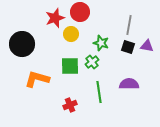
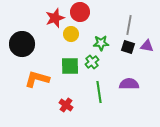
green star: rotated 21 degrees counterclockwise
red cross: moved 4 px left; rotated 32 degrees counterclockwise
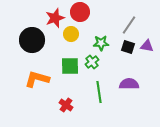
gray line: rotated 24 degrees clockwise
black circle: moved 10 px right, 4 px up
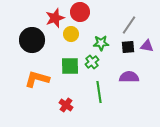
black square: rotated 24 degrees counterclockwise
purple semicircle: moved 7 px up
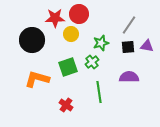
red circle: moved 1 px left, 2 px down
red star: rotated 18 degrees clockwise
green star: rotated 14 degrees counterclockwise
green square: moved 2 px left, 1 px down; rotated 18 degrees counterclockwise
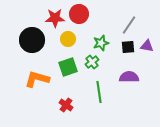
yellow circle: moved 3 px left, 5 px down
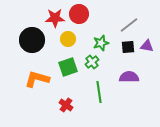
gray line: rotated 18 degrees clockwise
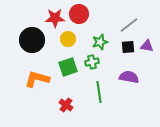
green star: moved 1 px left, 1 px up
green cross: rotated 24 degrees clockwise
purple semicircle: rotated 12 degrees clockwise
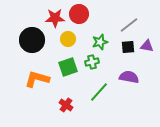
green line: rotated 50 degrees clockwise
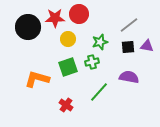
black circle: moved 4 px left, 13 px up
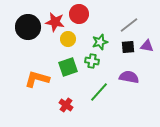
red star: moved 4 px down; rotated 12 degrees clockwise
green cross: moved 1 px up; rotated 24 degrees clockwise
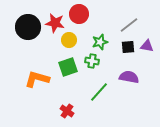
red star: moved 1 px down
yellow circle: moved 1 px right, 1 px down
red cross: moved 1 px right, 6 px down
